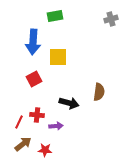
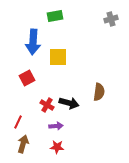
red square: moved 7 px left, 1 px up
red cross: moved 10 px right, 10 px up; rotated 24 degrees clockwise
red line: moved 1 px left
brown arrow: rotated 36 degrees counterclockwise
red star: moved 12 px right, 3 px up
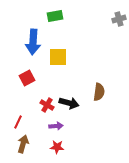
gray cross: moved 8 px right
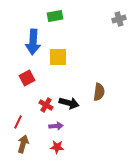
red cross: moved 1 px left
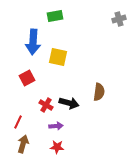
yellow square: rotated 12 degrees clockwise
